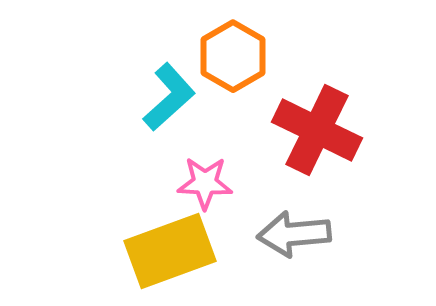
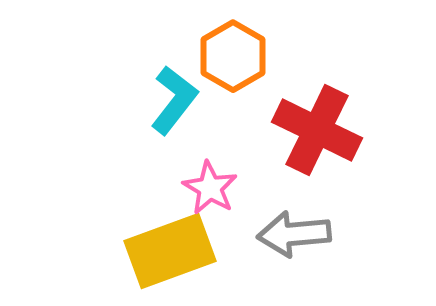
cyan L-shape: moved 5 px right, 3 px down; rotated 10 degrees counterclockwise
pink star: moved 5 px right, 5 px down; rotated 28 degrees clockwise
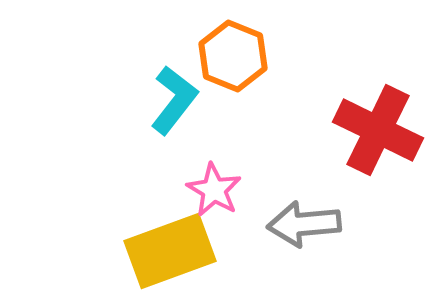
orange hexagon: rotated 8 degrees counterclockwise
red cross: moved 61 px right
pink star: moved 4 px right, 2 px down
gray arrow: moved 10 px right, 10 px up
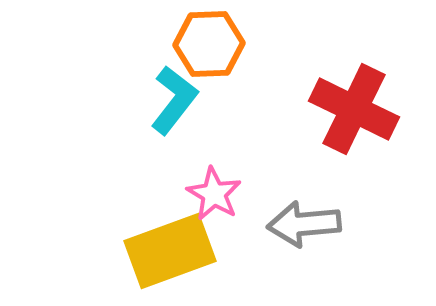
orange hexagon: moved 24 px left, 12 px up; rotated 24 degrees counterclockwise
red cross: moved 24 px left, 21 px up
pink star: moved 4 px down
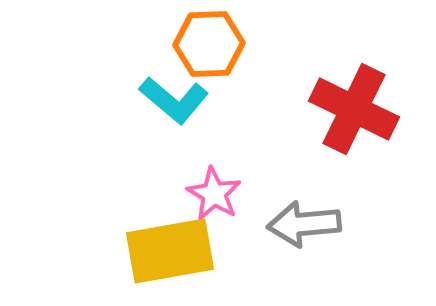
cyan L-shape: rotated 92 degrees clockwise
yellow rectangle: rotated 10 degrees clockwise
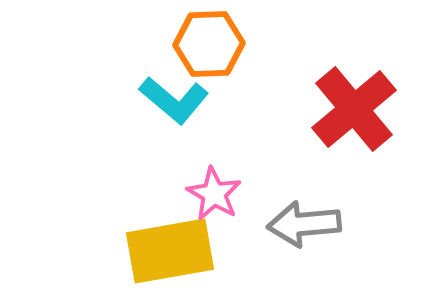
red cross: rotated 24 degrees clockwise
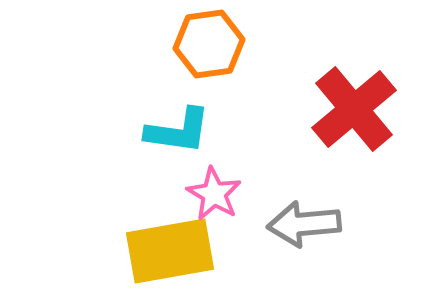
orange hexagon: rotated 6 degrees counterclockwise
cyan L-shape: moved 4 px right, 31 px down; rotated 32 degrees counterclockwise
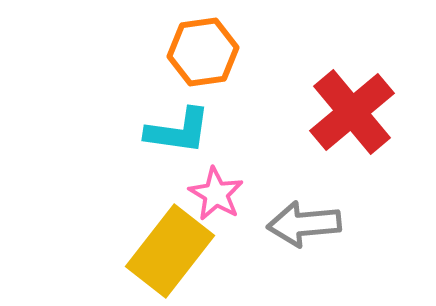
orange hexagon: moved 6 px left, 8 px down
red cross: moved 2 px left, 3 px down
pink star: moved 2 px right
yellow rectangle: rotated 42 degrees counterclockwise
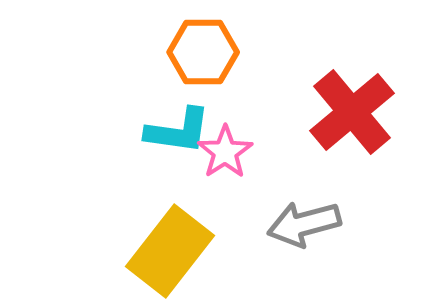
orange hexagon: rotated 8 degrees clockwise
pink star: moved 9 px right, 42 px up; rotated 8 degrees clockwise
gray arrow: rotated 10 degrees counterclockwise
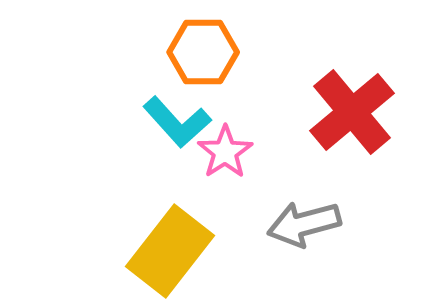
cyan L-shape: moved 1 px left, 9 px up; rotated 40 degrees clockwise
